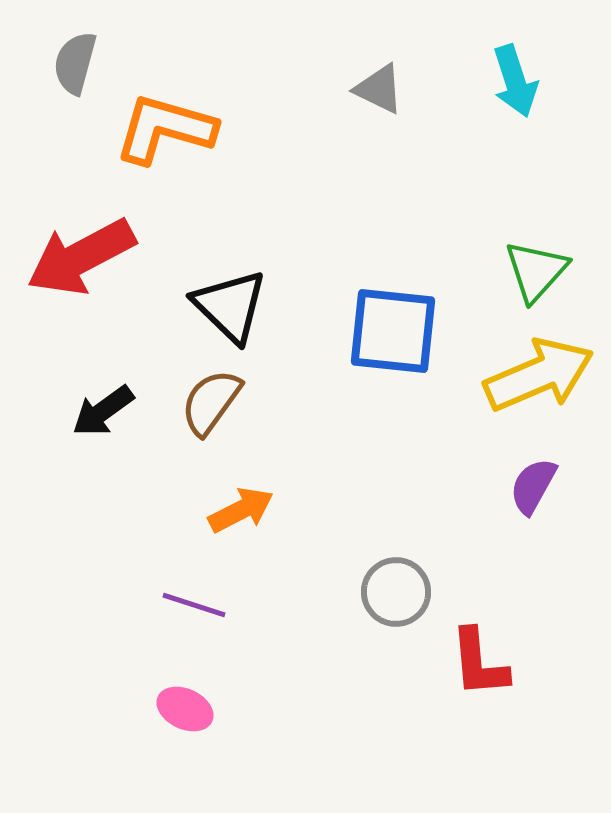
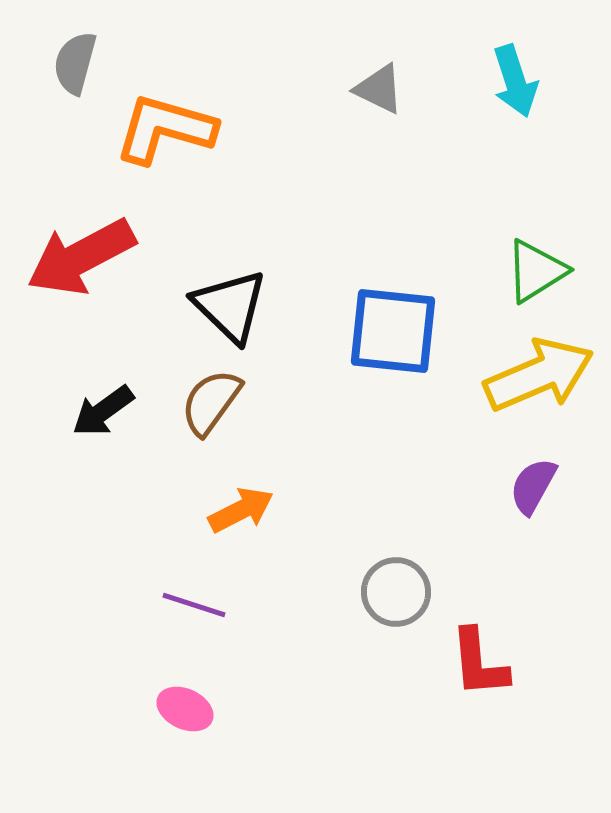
green triangle: rotated 16 degrees clockwise
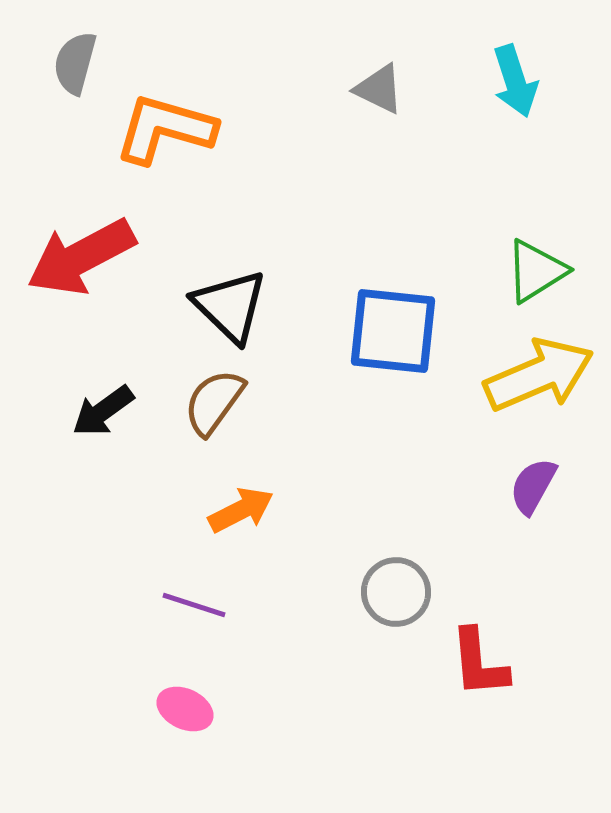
brown semicircle: moved 3 px right
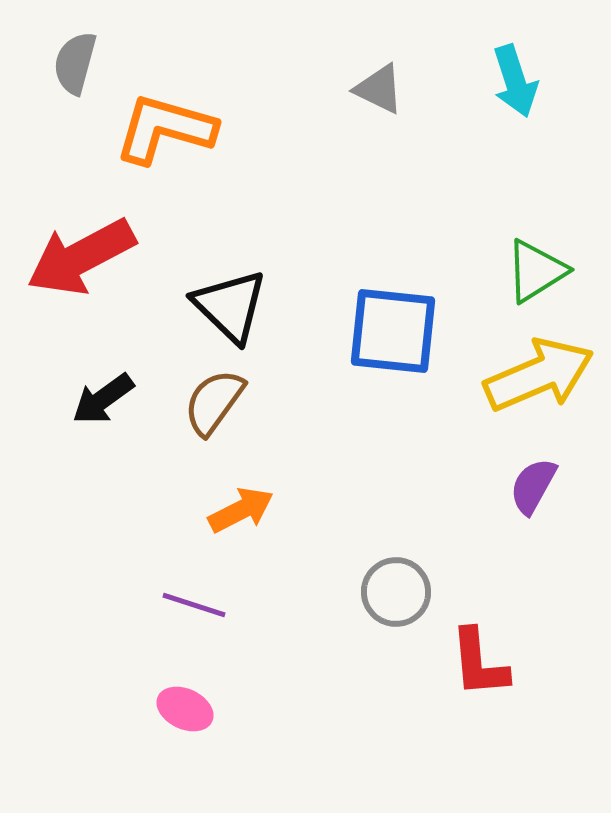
black arrow: moved 12 px up
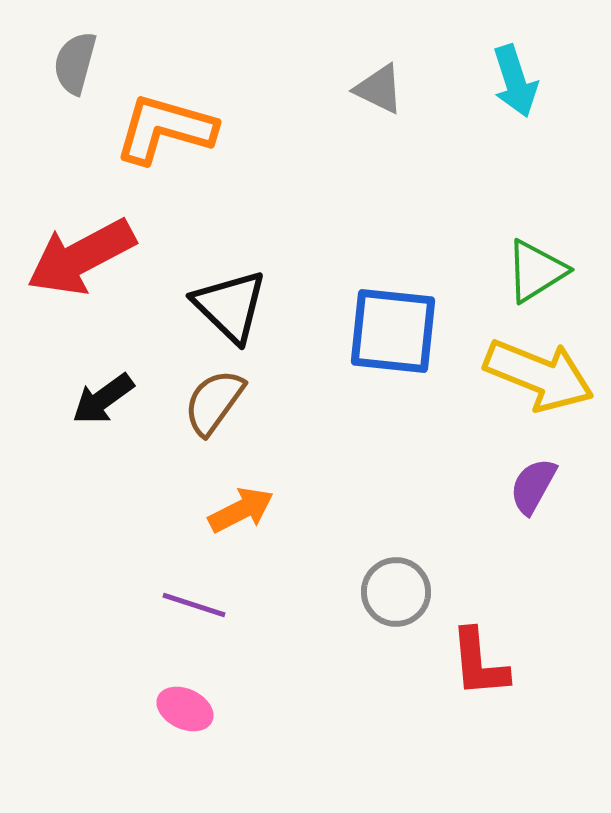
yellow arrow: rotated 45 degrees clockwise
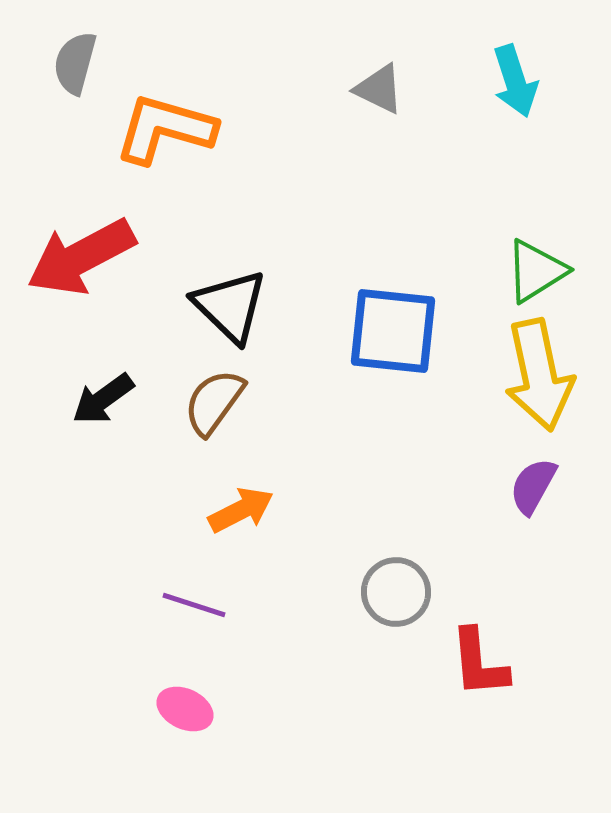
yellow arrow: rotated 56 degrees clockwise
